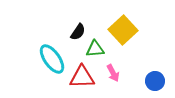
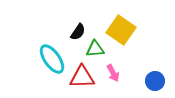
yellow square: moved 2 px left; rotated 12 degrees counterclockwise
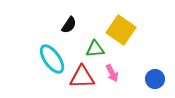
black semicircle: moved 9 px left, 7 px up
pink arrow: moved 1 px left
blue circle: moved 2 px up
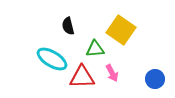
black semicircle: moved 1 px left, 1 px down; rotated 132 degrees clockwise
cyan ellipse: rotated 24 degrees counterclockwise
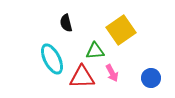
black semicircle: moved 2 px left, 3 px up
yellow square: rotated 20 degrees clockwise
green triangle: moved 2 px down
cyan ellipse: rotated 32 degrees clockwise
blue circle: moved 4 px left, 1 px up
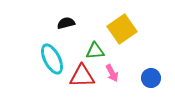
black semicircle: rotated 90 degrees clockwise
yellow square: moved 1 px right, 1 px up
red triangle: moved 1 px up
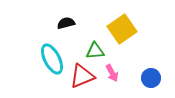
red triangle: rotated 20 degrees counterclockwise
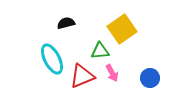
green triangle: moved 5 px right
blue circle: moved 1 px left
